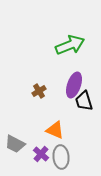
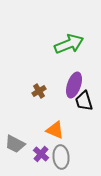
green arrow: moved 1 px left, 1 px up
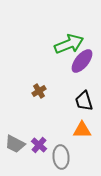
purple ellipse: moved 8 px right, 24 px up; rotated 20 degrees clockwise
orange triangle: moved 27 px right; rotated 24 degrees counterclockwise
purple cross: moved 2 px left, 9 px up
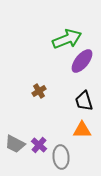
green arrow: moved 2 px left, 5 px up
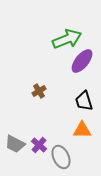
gray ellipse: rotated 20 degrees counterclockwise
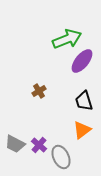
orange triangle: rotated 36 degrees counterclockwise
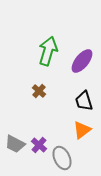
green arrow: moved 19 px left, 12 px down; rotated 52 degrees counterclockwise
brown cross: rotated 16 degrees counterclockwise
gray ellipse: moved 1 px right, 1 px down
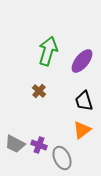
purple cross: rotated 21 degrees counterclockwise
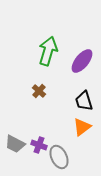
orange triangle: moved 3 px up
gray ellipse: moved 3 px left, 1 px up
